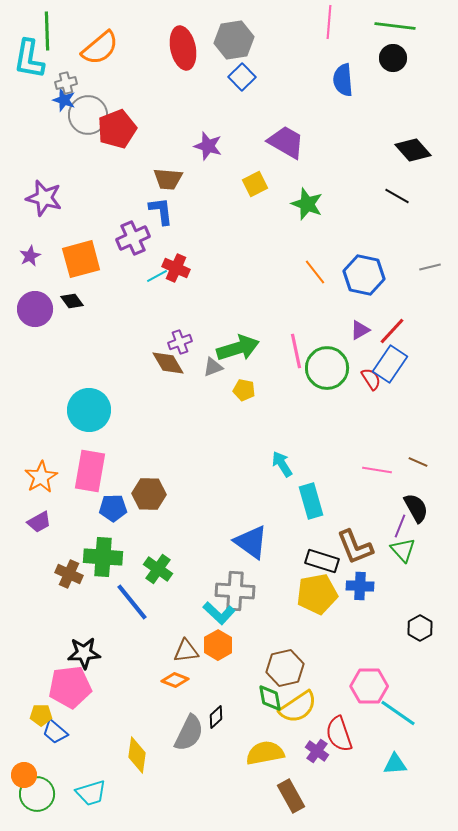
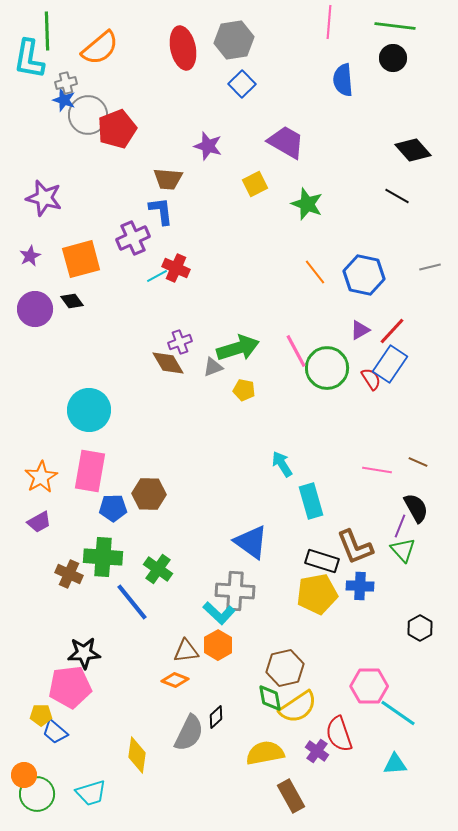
blue square at (242, 77): moved 7 px down
pink line at (296, 351): rotated 16 degrees counterclockwise
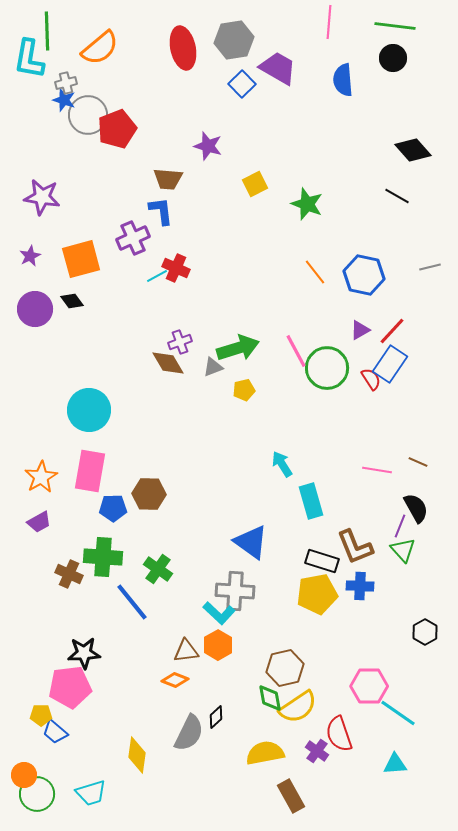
purple trapezoid at (286, 142): moved 8 px left, 74 px up
purple star at (44, 198): moved 2 px left, 1 px up; rotated 6 degrees counterclockwise
yellow pentagon at (244, 390): rotated 25 degrees counterclockwise
black hexagon at (420, 628): moved 5 px right, 4 px down
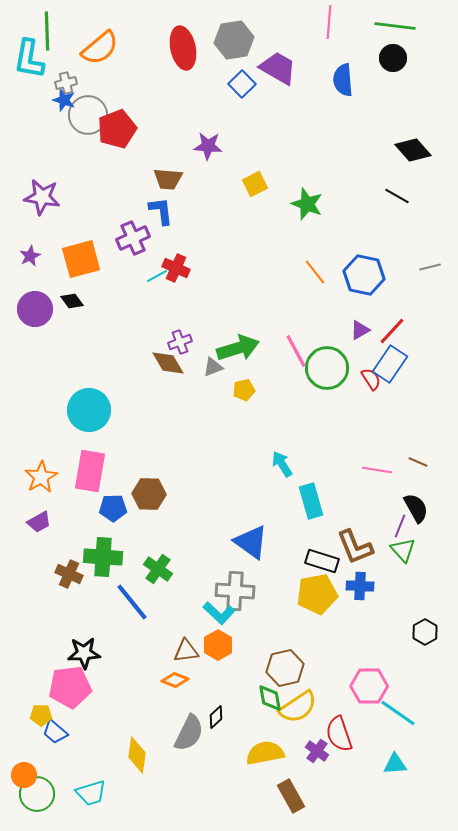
purple star at (208, 146): rotated 12 degrees counterclockwise
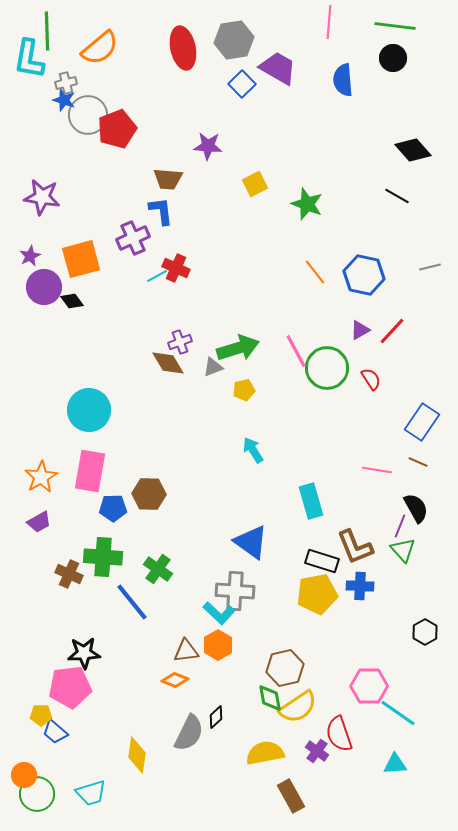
purple circle at (35, 309): moved 9 px right, 22 px up
blue rectangle at (390, 364): moved 32 px right, 58 px down
cyan arrow at (282, 464): moved 29 px left, 14 px up
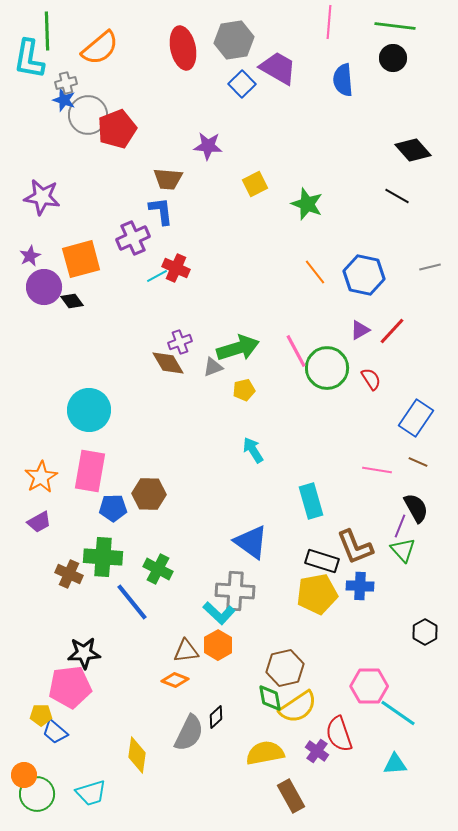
blue rectangle at (422, 422): moved 6 px left, 4 px up
green cross at (158, 569): rotated 8 degrees counterclockwise
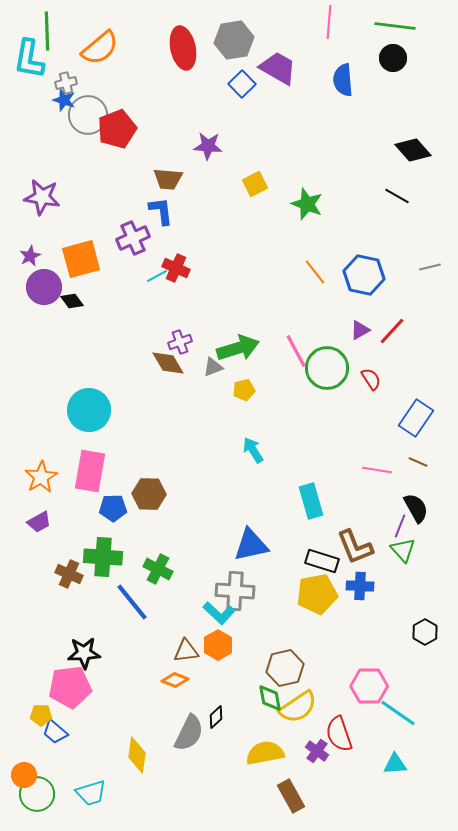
blue triangle at (251, 542): moved 3 px down; rotated 48 degrees counterclockwise
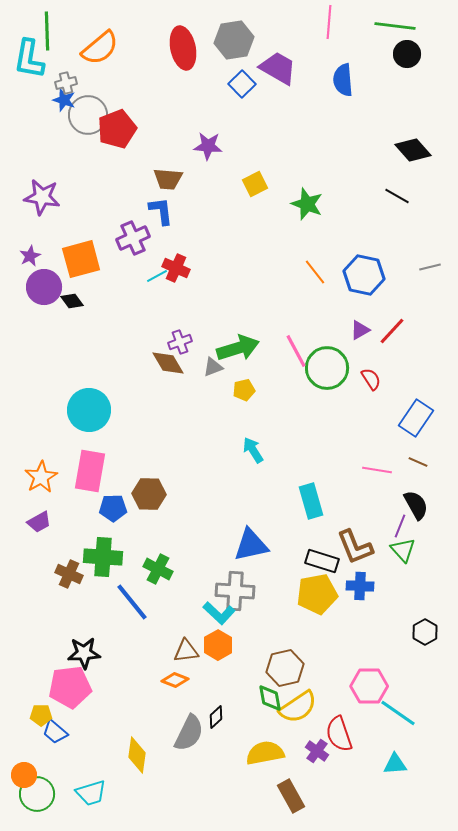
black circle at (393, 58): moved 14 px right, 4 px up
black semicircle at (416, 508): moved 3 px up
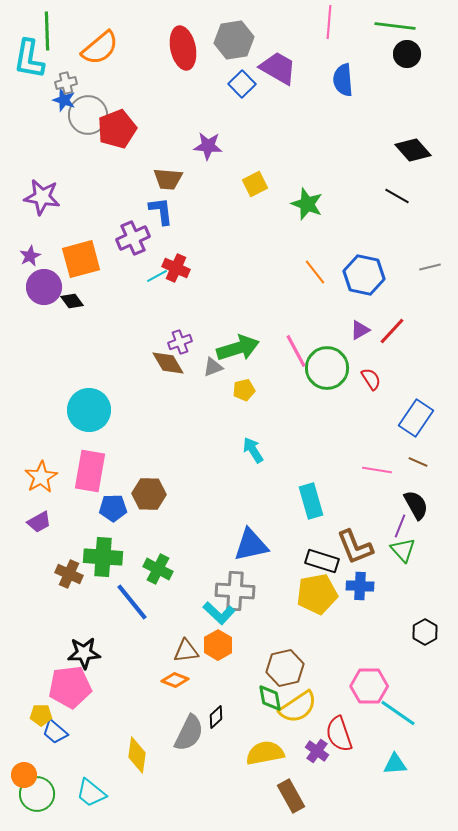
cyan trapezoid at (91, 793): rotated 56 degrees clockwise
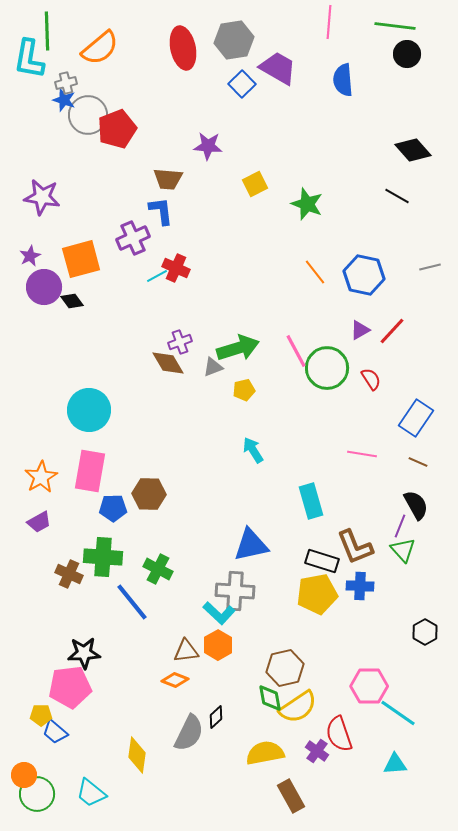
pink line at (377, 470): moved 15 px left, 16 px up
